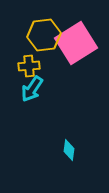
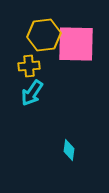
pink square: moved 1 px down; rotated 33 degrees clockwise
cyan arrow: moved 4 px down
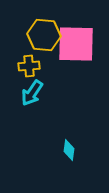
yellow hexagon: rotated 12 degrees clockwise
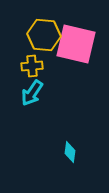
pink square: rotated 12 degrees clockwise
yellow cross: moved 3 px right
cyan diamond: moved 1 px right, 2 px down
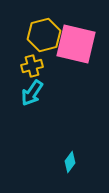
yellow hexagon: rotated 20 degrees counterclockwise
yellow cross: rotated 10 degrees counterclockwise
cyan diamond: moved 10 px down; rotated 30 degrees clockwise
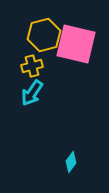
cyan diamond: moved 1 px right
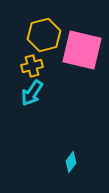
pink square: moved 6 px right, 6 px down
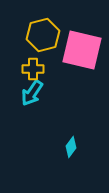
yellow hexagon: moved 1 px left
yellow cross: moved 1 px right, 3 px down; rotated 15 degrees clockwise
cyan diamond: moved 15 px up
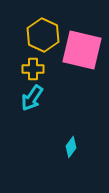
yellow hexagon: rotated 20 degrees counterclockwise
cyan arrow: moved 5 px down
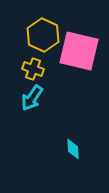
pink square: moved 3 px left, 1 px down
yellow cross: rotated 20 degrees clockwise
cyan diamond: moved 2 px right, 2 px down; rotated 40 degrees counterclockwise
